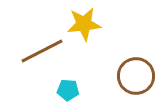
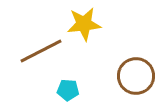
brown line: moved 1 px left
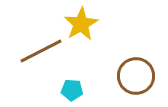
yellow star: moved 3 px left; rotated 24 degrees counterclockwise
cyan pentagon: moved 4 px right
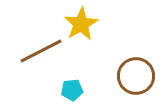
cyan pentagon: rotated 10 degrees counterclockwise
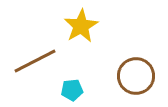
yellow star: moved 2 px down
brown line: moved 6 px left, 10 px down
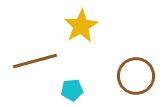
brown line: rotated 12 degrees clockwise
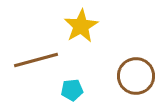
brown line: moved 1 px right, 1 px up
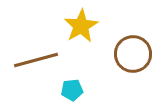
brown circle: moved 3 px left, 22 px up
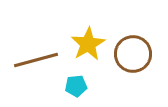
yellow star: moved 7 px right, 18 px down
cyan pentagon: moved 4 px right, 4 px up
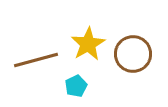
cyan pentagon: rotated 20 degrees counterclockwise
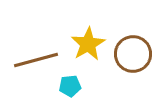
cyan pentagon: moved 6 px left; rotated 20 degrees clockwise
